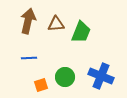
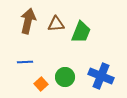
blue line: moved 4 px left, 4 px down
orange square: moved 1 px up; rotated 24 degrees counterclockwise
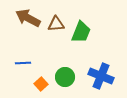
brown arrow: moved 3 px up; rotated 75 degrees counterclockwise
blue line: moved 2 px left, 1 px down
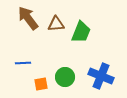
brown arrow: rotated 25 degrees clockwise
orange square: rotated 32 degrees clockwise
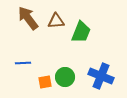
brown triangle: moved 3 px up
orange square: moved 4 px right, 2 px up
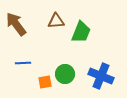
brown arrow: moved 12 px left, 6 px down
green circle: moved 3 px up
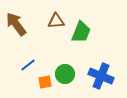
blue line: moved 5 px right, 2 px down; rotated 35 degrees counterclockwise
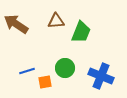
brown arrow: rotated 20 degrees counterclockwise
blue line: moved 1 px left, 6 px down; rotated 21 degrees clockwise
green circle: moved 6 px up
